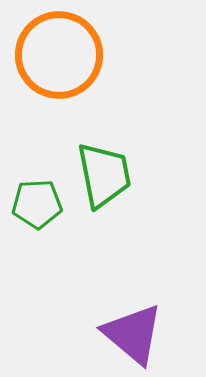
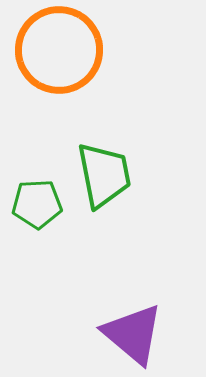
orange circle: moved 5 px up
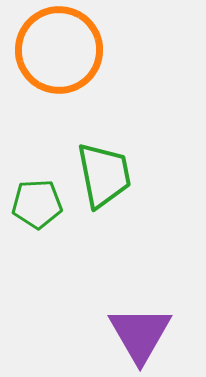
purple triangle: moved 7 px right; rotated 20 degrees clockwise
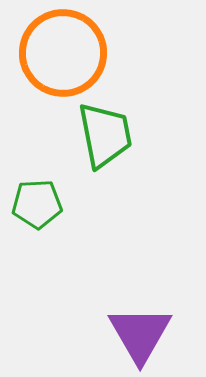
orange circle: moved 4 px right, 3 px down
green trapezoid: moved 1 px right, 40 px up
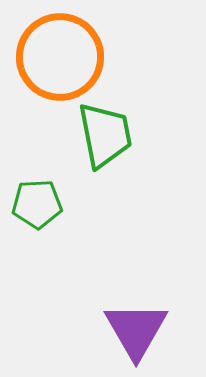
orange circle: moved 3 px left, 4 px down
purple triangle: moved 4 px left, 4 px up
